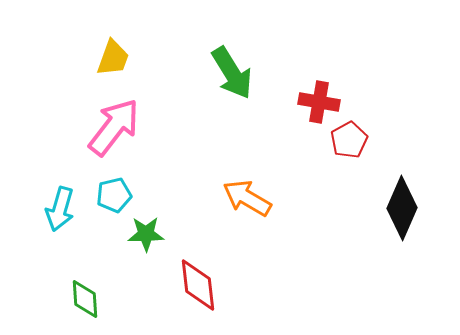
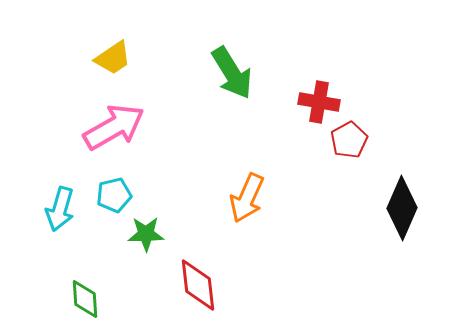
yellow trapezoid: rotated 36 degrees clockwise
pink arrow: rotated 22 degrees clockwise
orange arrow: rotated 96 degrees counterclockwise
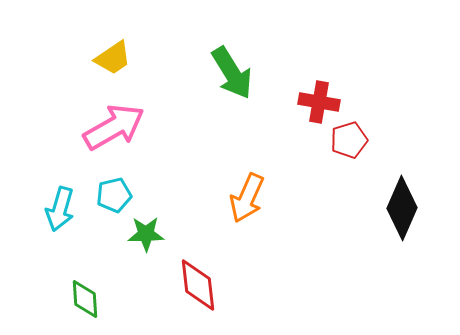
red pentagon: rotated 12 degrees clockwise
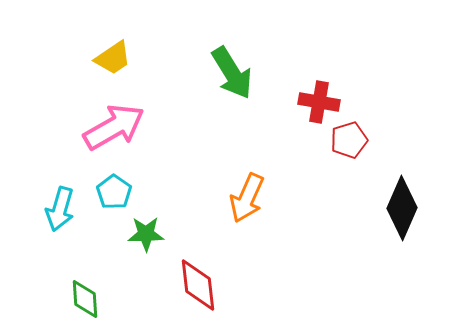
cyan pentagon: moved 3 px up; rotated 24 degrees counterclockwise
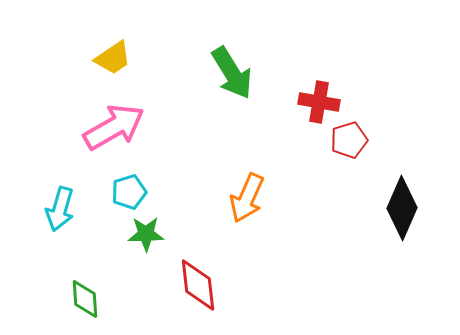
cyan pentagon: moved 15 px right; rotated 20 degrees clockwise
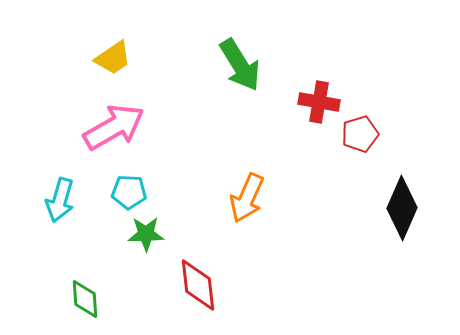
green arrow: moved 8 px right, 8 px up
red pentagon: moved 11 px right, 6 px up
cyan pentagon: rotated 20 degrees clockwise
cyan arrow: moved 9 px up
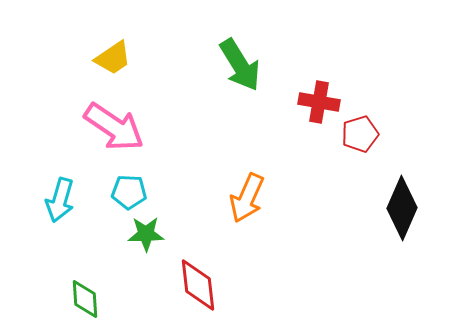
pink arrow: rotated 64 degrees clockwise
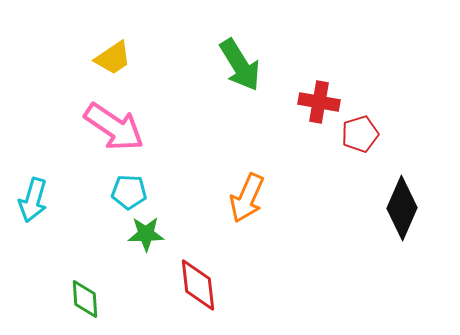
cyan arrow: moved 27 px left
